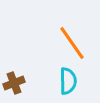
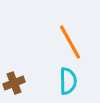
orange line: moved 2 px left, 1 px up; rotated 6 degrees clockwise
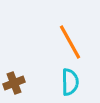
cyan semicircle: moved 2 px right, 1 px down
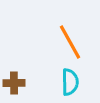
brown cross: rotated 20 degrees clockwise
